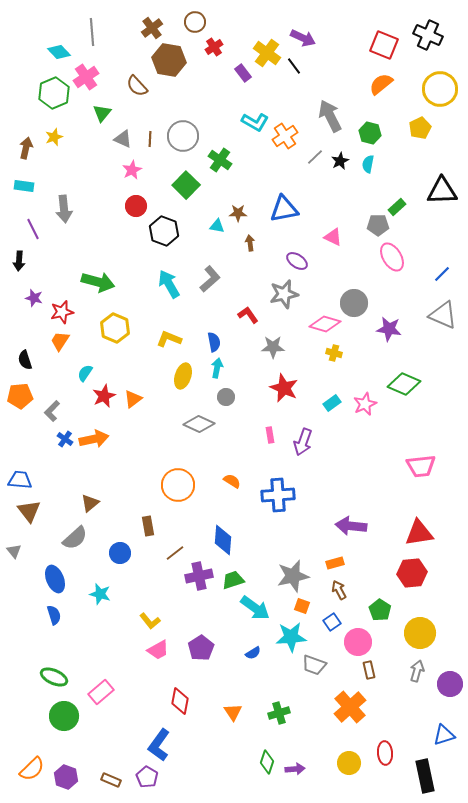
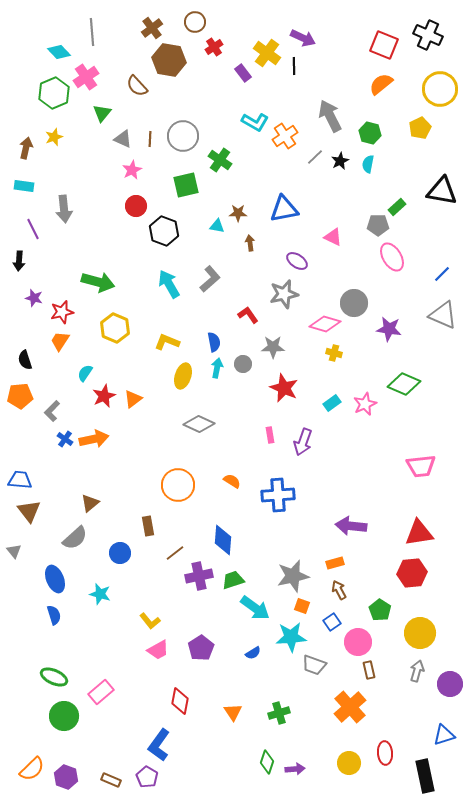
black line at (294, 66): rotated 36 degrees clockwise
green square at (186, 185): rotated 32 degrees clockwise
black triangle at (442, 191): rotated 12 degrees clockwise
yellow L-shape at (169, 339): moved 2 px left, 3 px down
gray circle at (226, 397): moved 17 px right, 33 px up
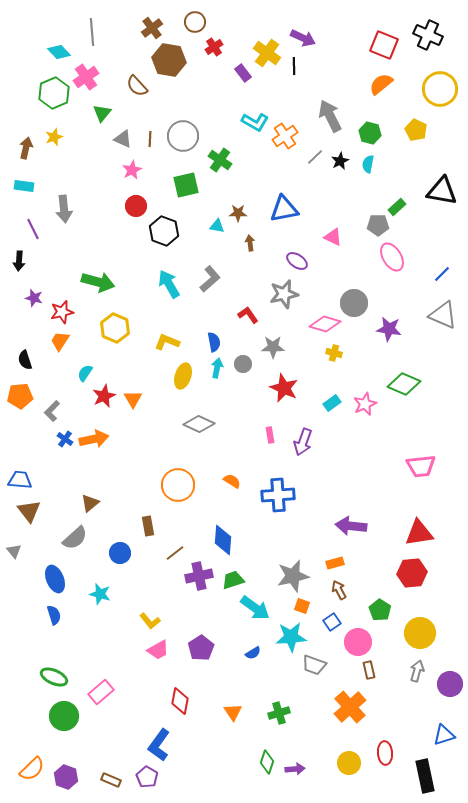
yellow pentagon at (420, 128): moved 4 px left, 2 px down; rotated 20 degrees counterclockwise
orange triangle at (133, 399): rotated 24 degrees counterclockwise
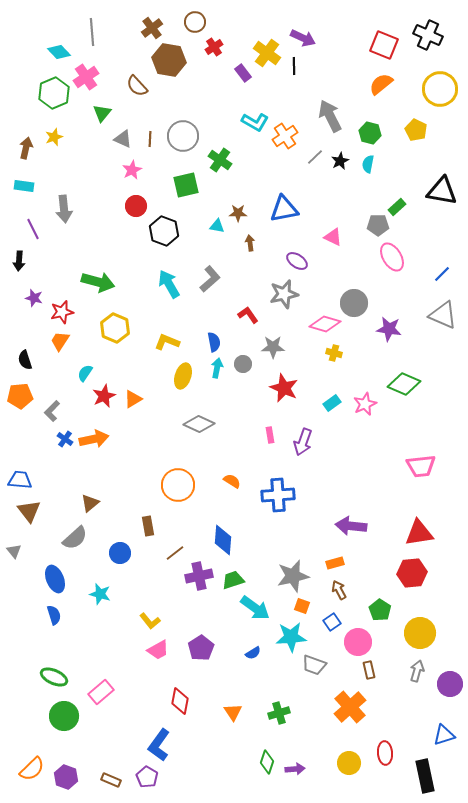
orange triangle at (133, 399): rotated 30 degrees clockwise
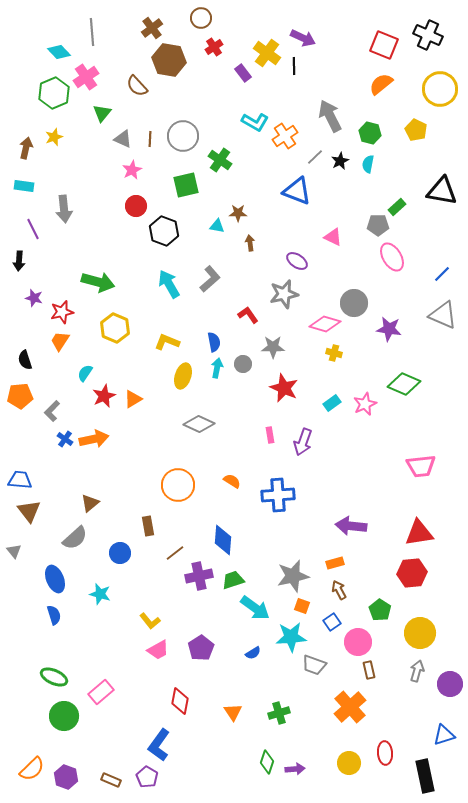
brown circle at (195, 22): moved 6 px right, 4 px up
blue triangle at (284, 209): moved 13 px right, 18 px up; rotated 32 degrees clockwise
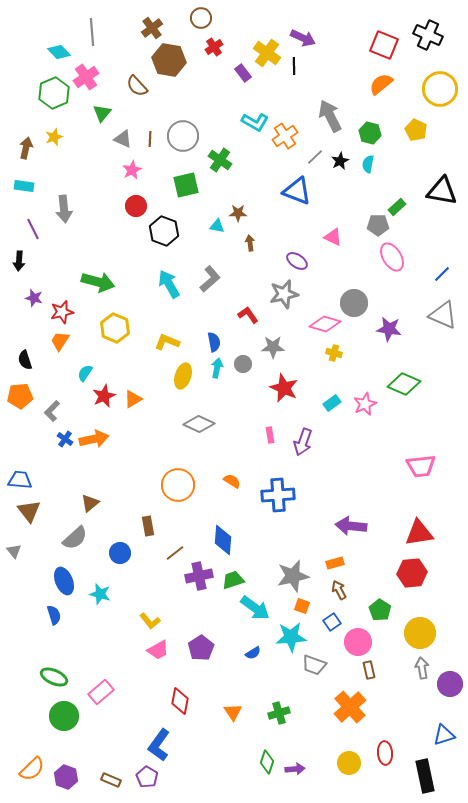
blue ellipse at (55, 579): moved 9 px right, 2 px down
gray arrow at (417, 671): moved 5 px right, 3 px up; rotated 25 degrees counterclockwise
